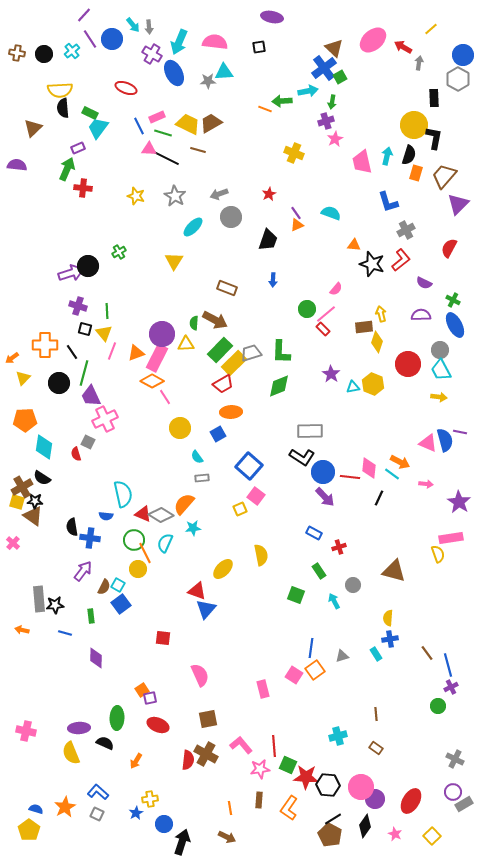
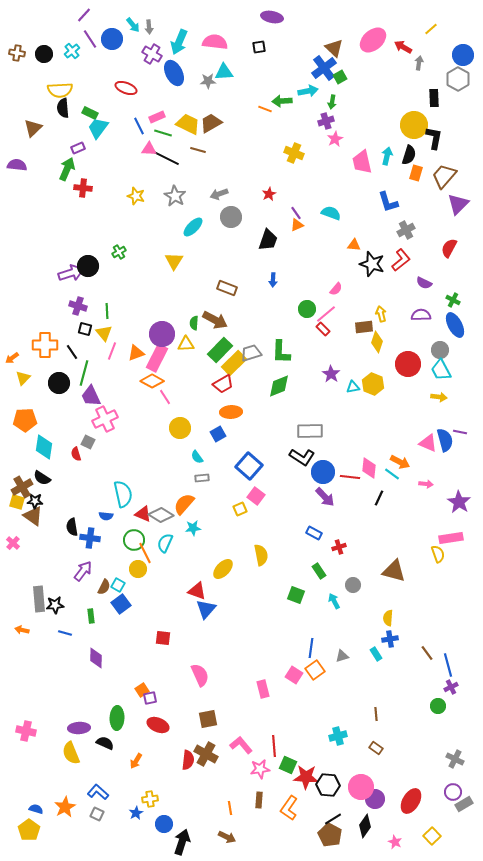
pink star at (395, 834): moved 8 px down
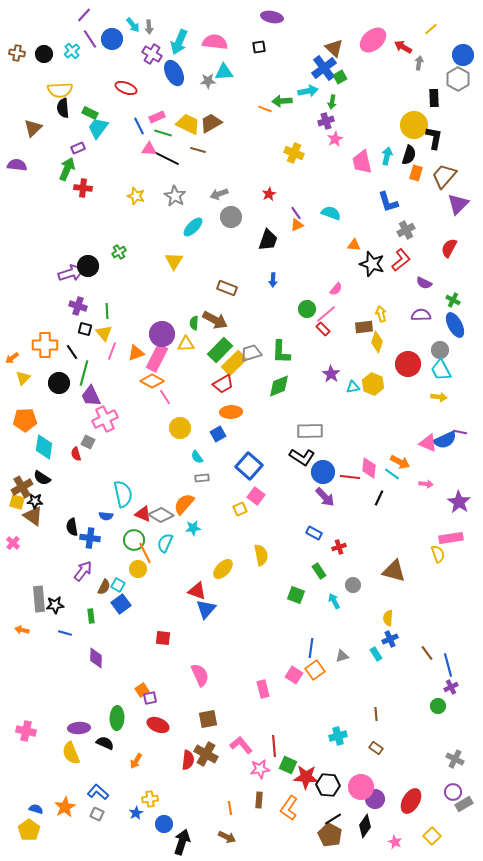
blue semicircle at (445, 440): rotated 80 degrees clockwise
blue cross at (390, 639): rotated 14 degrees counterclockwise
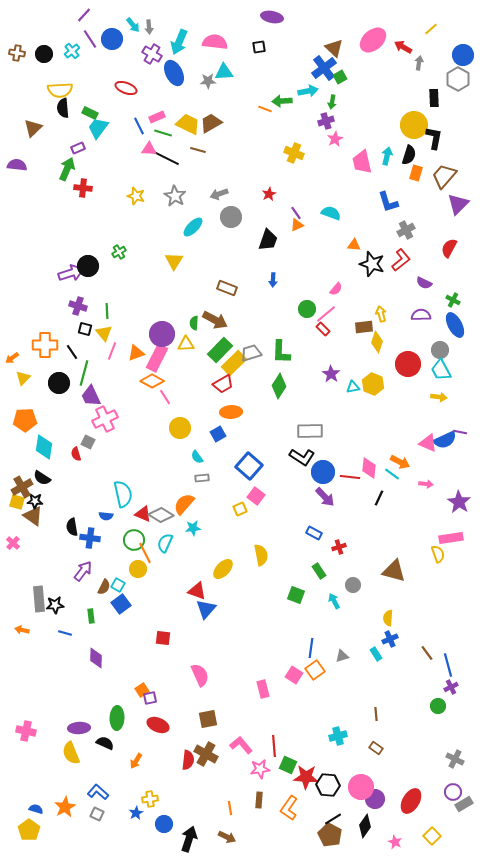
green diamond at (279, 386): rotated 35 degrees counterclockwise
black arrow at (182, 842): moved 7 px right, 3 px up
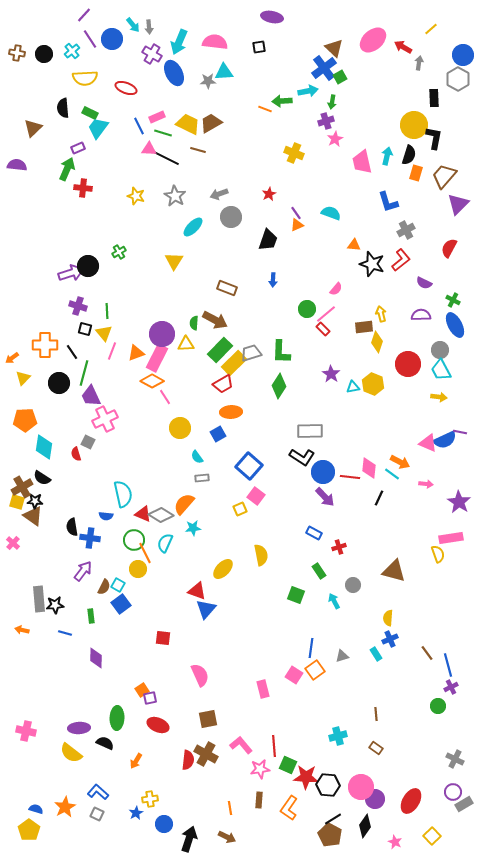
yellow semicircle at (60, 90): moved 25 px right, 12 px up
yellow semicircle at (71, 753): rotated 30 degrees counterclockwise
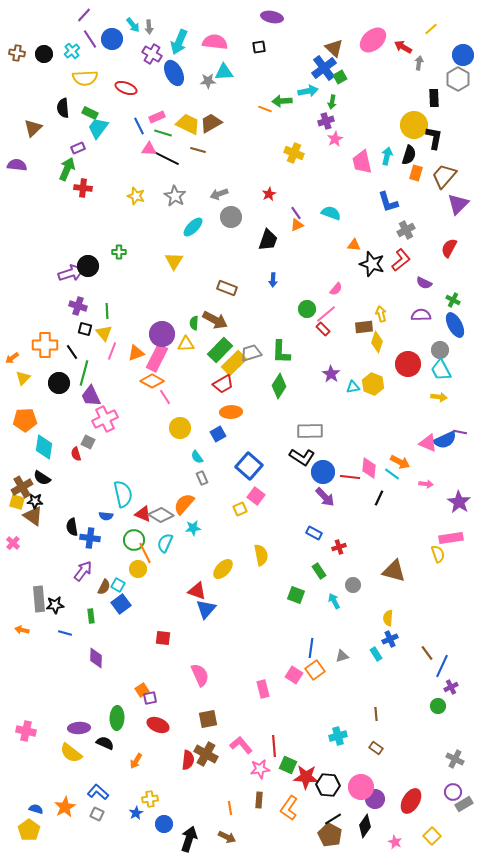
green cross at (119, 252): rotated 32 degrees clockwise
gray rectangle at (202, 478): rotated 72 degrees clockwise
blue line at (448, 665): moved 6 px left, 1 px down; rotated 40 degrees clockwise
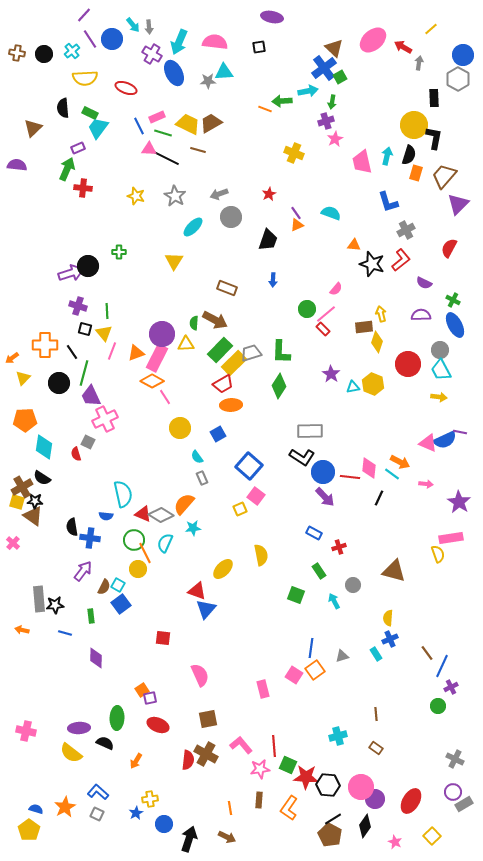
orange ellipse at (231, 412): moved 7 px up
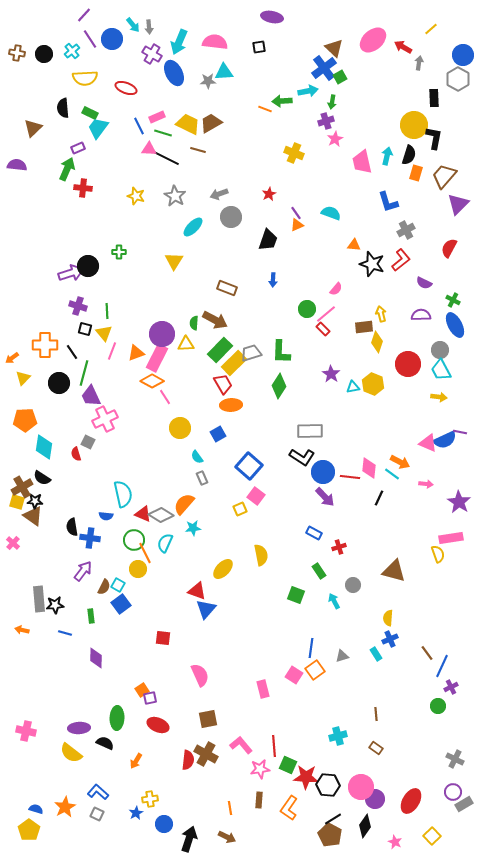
red trapezoid at (223, 384): rotated 90 degrees counterclockwise
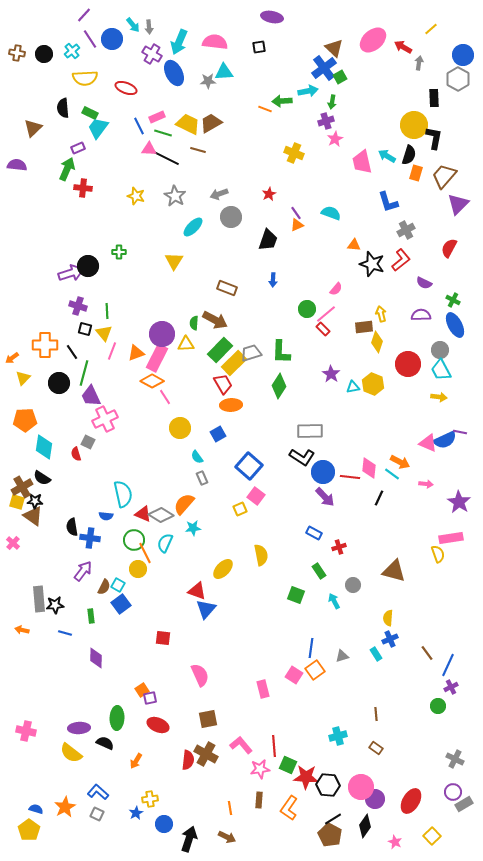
cyan arrow at (387, 156): rotated 72 degrees counterclockwise
blue line at (442, 666): moved 6 px right, 1 px up
